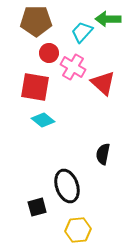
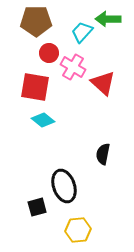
black ellipse: moved 3 px left
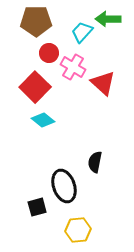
red square: rotated 36 degrees clockwise
black semicircle: moved 8 px left, 8 px down
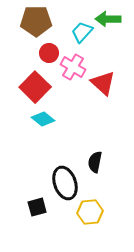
cyan diamond: moved 1 px up
black ellipse: moved 1 px right, 3 px up
yellow hexagon: moved 12 px right, 18 px up
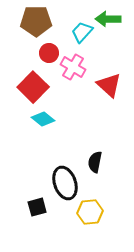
red triangle: moved 6 px right, 2 px down
red square: moved 2 px left
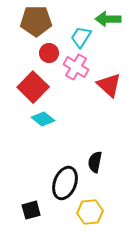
cyan trapezoid: moved 1 px left, 5 px down; rotated 10 degrees counterclockwise
pink cross: moved 3 px right
black ellipse: rotated 40 degrees clockwise
black square: moved 6 px left, 3 px down
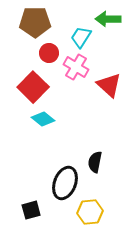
brown pentagon: moved 1 px left, 1 px down
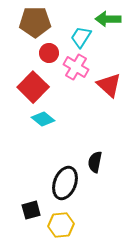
yellow hexagon: moved 29 px left, 13 px down
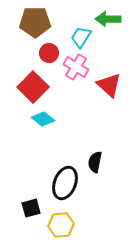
black square: moved 2 px up
